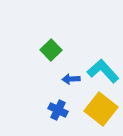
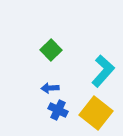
cyan L-shape: rotated 84 degrees clockwise
blue arrow: moved 21 px left, 9 px down
yellow square: moved 5 px left, 4 px down
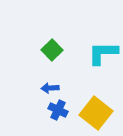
green square: moved 1 px right
cyan L-shape: moved 18 px up; rotated 132 degrees counterclockwise
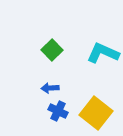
cyan L-shape: rotated 24 degrees clockwise
blue cross: moved 1 px down
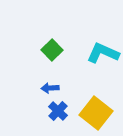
blue cross: rotated 18 degrees clockwise
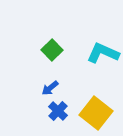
blue arrow: rotated 36 degrees counterclockwise
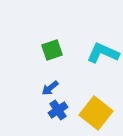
green square: rotated 25 degrees clockwise
blue cross: moved 1 px up; rotated 12 degrees clockwise
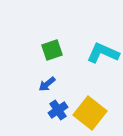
blue arrow: moved 3 px left, 4 px up
yellow square: moved 6 px left
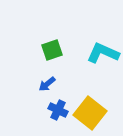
blue cross: rotated 30 degrees counterclockwise
